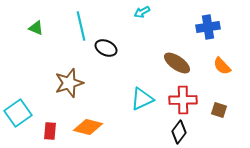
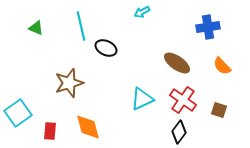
red cross: rotated 36 degrees clockwise
orange diamond: rotated 60 degrees clockwise
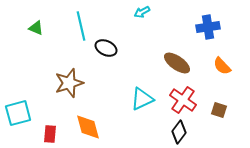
cyan square: rotated 20 degrees clockwise
red rectangle: moved 3 px down
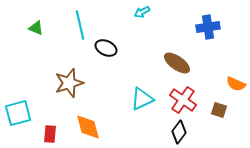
cyan line: moved 1 px left, 1 px up
orange semicircle: moved 14 px right, 18 px down; rotated 24 degrees counterclockwise
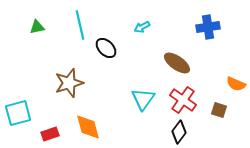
cyan arrow: moved 15 px down
green triangle: moved 1 px right, 1 px up; rotated 35 degrees counterclockwise
black ellipse: rotated 20 degrees clockwise
cyan triangle: moved 1 px right; rotated 30 degrees counterclockwise
red rectangle: rotated 66 degrees clockwise
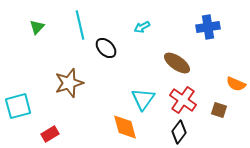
green triangle: rotated 35 degrees counterclockwise
cyan square: moved 7 px up
orange diamond: moved 37 px right
red rectangle: rotated 12 degrees counterclockwise
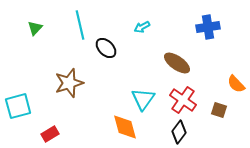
green triangle: moved 2 px left, 1 px down
orange semicircle: rotated 24 degrees clockwise
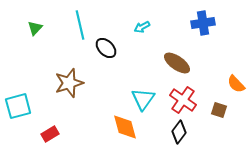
blue cross: moved 5 px left, 4 px up
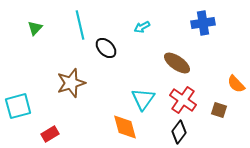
brown star: moved 2 px right
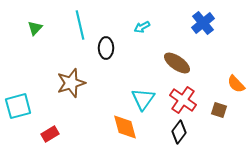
blue cross: rotated 30 degrees counterclockwise
black ellipse: rotated 45 degrees clockwise
